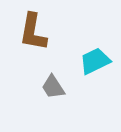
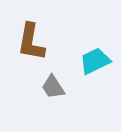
brown L-shape: moved 2 px left, 10 px down
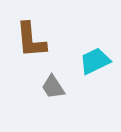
brown L-shape: moved 2 px up; rotated 15 degrees counterclockwise
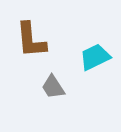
cyan trapezoid: moved 4 px up
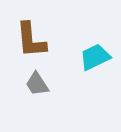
gray trapezoid: moved 16 px left, 3 px up
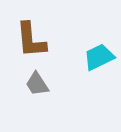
cyan trapezoid: moved 4 px right
